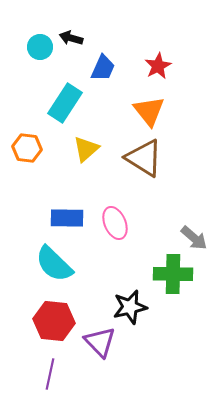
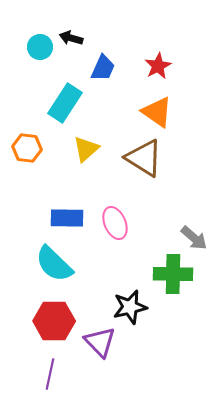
orange triangle: moved 8 px right, 1 px down; rotated 16 degrees counterclockwise
red hexagon: rotated 6 degrees counterclockwise
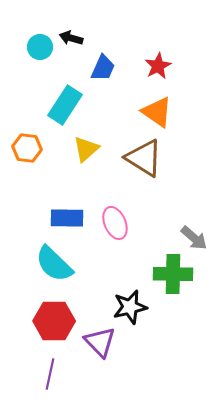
cyan rectangle: moved 2 px down
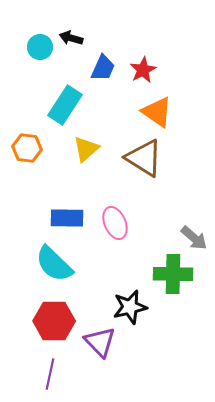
red star: moved 15 px left, 4 px down
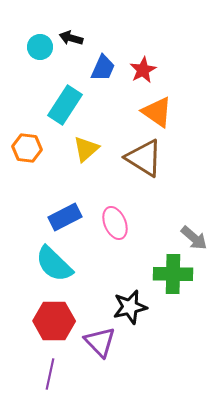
blue rectangle: moved 2 px left, 1 px up; rotated 28 degrees counterclockwise
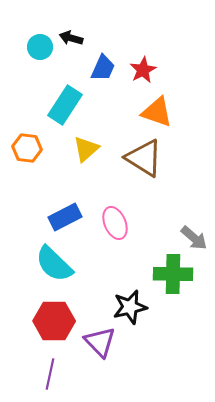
orange triangle: rotated 16 degrees counterclockwise
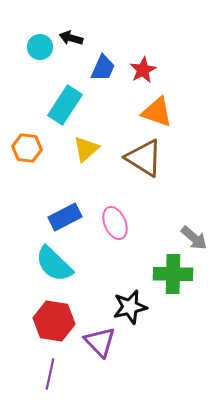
red hexagon: rotated 9 degrees clockwise
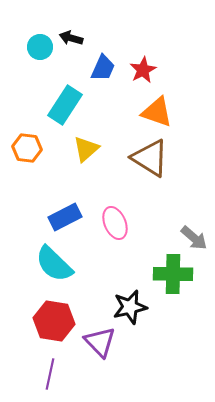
brown triangle: moved 6 px right
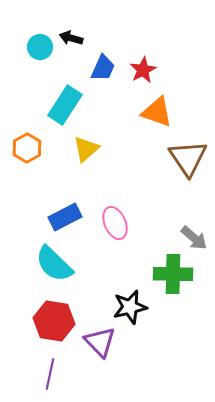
orange hexagon: rotated 24 degrees clockwise
brown triangle: moved 38 px right; rotated 24 degrees clockwise
